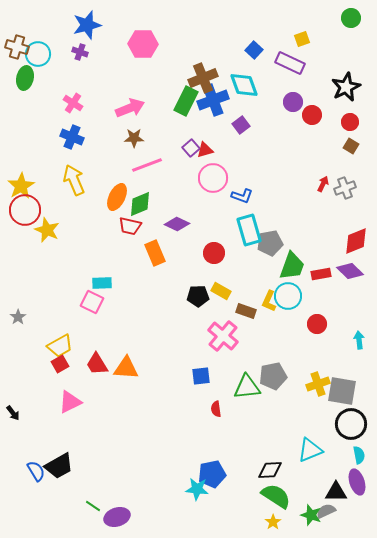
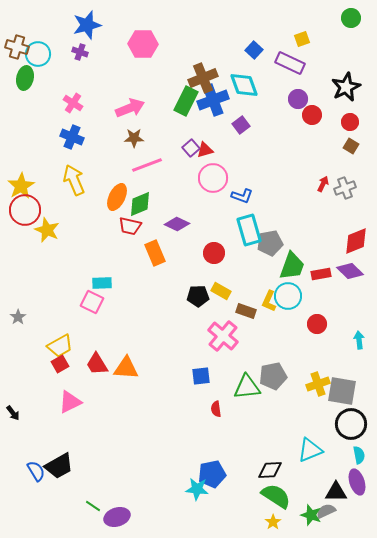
purple circle at (293, 102): moved 5 px right, 3 px up
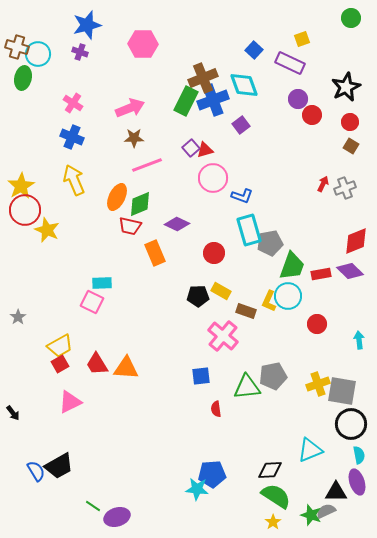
green ellipse at (25, 78): moved 2 px left
blue pentagon at (212, 474): rotated 8 degrees clockwise
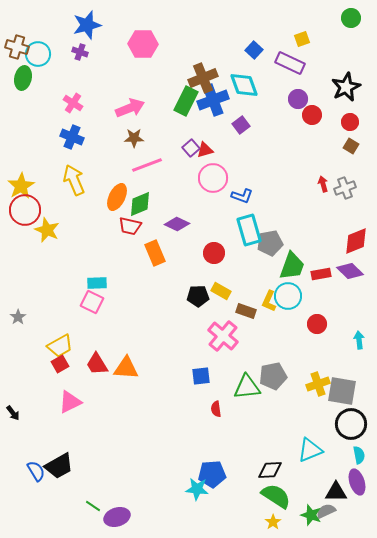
red arrow at (323, 184): rotated 42 degrees counterclockwise
cyan rectangle at (102, 283): moved 5 px left
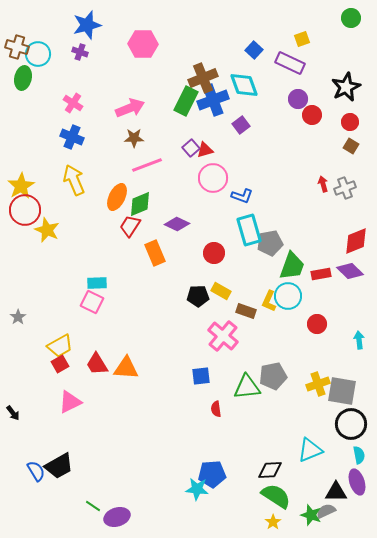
red trapezoid at (130, 226): rotated 110 degrees clockwise
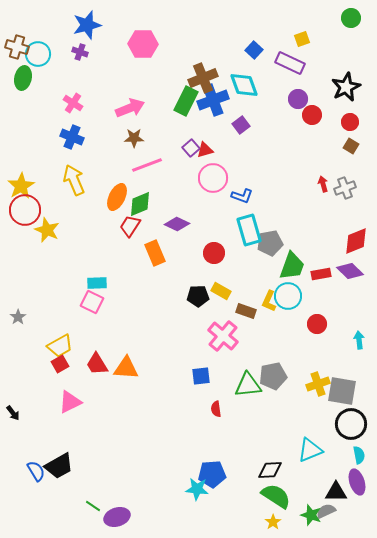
green triangle at (247, 387): moved 1 px right, 2 px up
